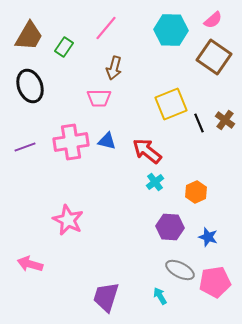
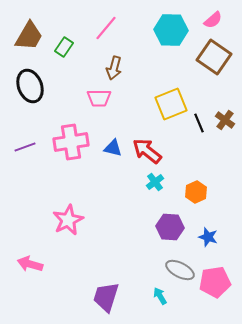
blue triangle: moved 6 px right, 7 px down
pink star: rotated 20 degrees clockwise
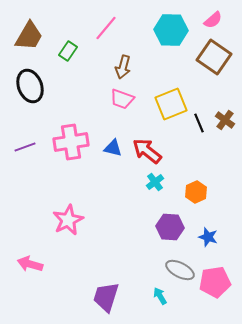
green rectangle: moved 4 px right, 4 px down
brown arrow: moved 9 px right, 1 px up
pink trapezoid: moved 23 px right, 1 px down; rotated 20 degrees clockwise
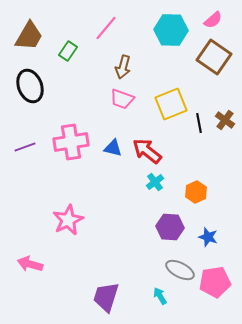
black line: rotated 12 degrees clockwise
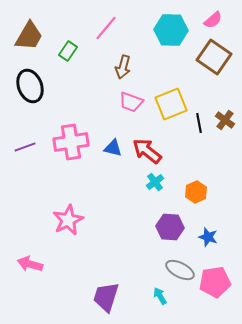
pink trapezoid: moved 9 px right, 3 px down
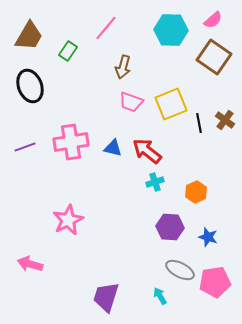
cyan cross: rotated 18 degrees clockwise
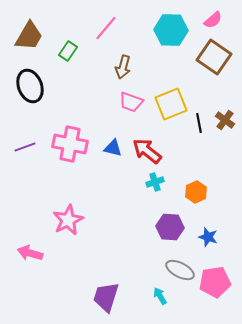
pink cross: moved 1 px left, 2 px down; rotated 20 degrees clockwise
pink arrow: moved 11 px up
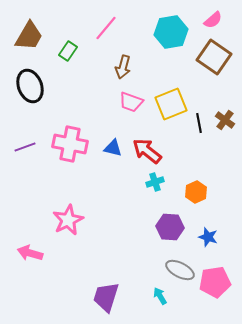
cyan hexagon: moved 2 px down; rotated 12 degrees counterclockwise
